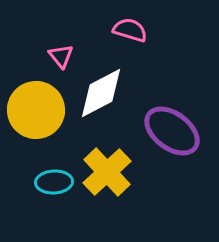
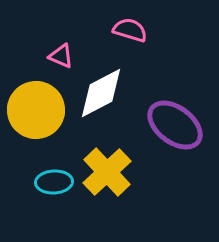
pink triangle: rotated 28 degrees counterclockwise
purple ellipse: moved 3 px right, 6 px up
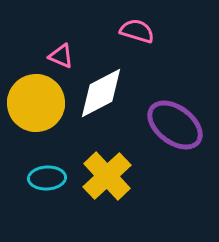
pink semicircle: moved 7 px right, 1 px down
yellow circle: moved 7 px up
yellow cross: moved 4 px down
cyan ellipse: moved 7 px left, 4 px up
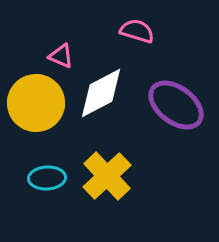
purple ellipse: moved 1 px right, 20 px up
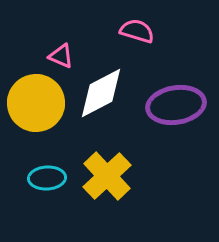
purple ellipse: rotated 46 degrees counterclockwise
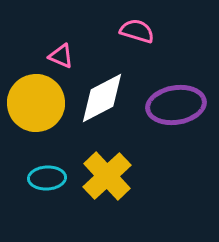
white diamond: moved 1 px right, 5 px down
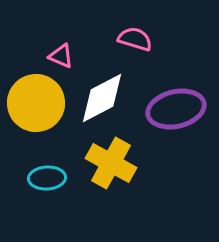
pink semicircle: moved 2 px left, 8 px down
purple ellipse: moved 4 px down; rotated 4 degrees counterclockwise
yellow cross: moved 4 px right, 13 px up; rotated 18 degrees counterclockwise
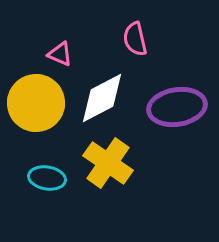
pink semicircle: rotated 120 degrees counterclockwise
pink triangle: moved 1 px left, 2 px up
purple ellipse: moved 1 px right, 2 px up; rotated 4 degrees clockwise
yellow cross: moved 3 px left; rotated 6 degrees clockwise
cyan ellipse: rotated 12 degrees clockwise
